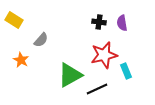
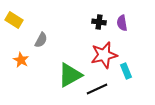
gray semicircle: rotated 14 degrees counterclockwise
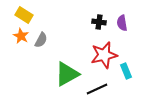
yellow rectangle: moved 10 px right, 5 px up
orange star: moved 24 px up
green triangle: moved 3 px left, 1 px up
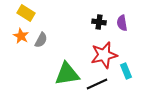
yellow rectangle: moved 2 px right, 2 px up
green triangle: rotated 20 degrees clockwise
black line: moved 5 px up
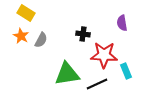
black cross: moved 16 px left, 12 px down
red star: rotated 16 degrees clockwise
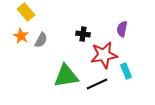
yellow rectangle: moved 1 px up; rotated 18 degrees clockwise
purple semicircle: moved 6 px down; rotated 21 degrees clockwise
red star: rotated 12 degrees counterclockwise
green triangle: moved 1 px left, 2 px down
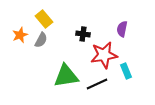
yellow rectangle: moved 18 px right, 7 px down
orange star: moved 1 px left, 1 px up; rotated 21 degrees clockwise
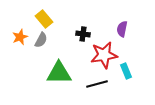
orange star: moved 2 px down
green triangle: moved 7 px left, 3 px up; rotated 8 degrees clockwise
black line: rotated 10 degrees clockwise
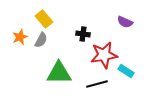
purple semicircle: moved 3 px right, 7 px up; rotated 77 degrees counterclockwise
cyan rectangle: rotated 35 degrees counterclockwise
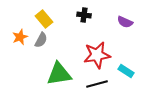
black cross: moved 1 px right, 19 px up
red star: moved 7 px left
green triangle: moved 1 px down; rotated 8 degrees counterclockwise
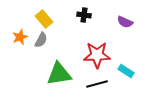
red star: rotated 8 degrees clockwise
